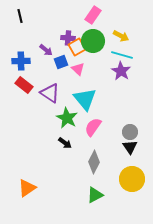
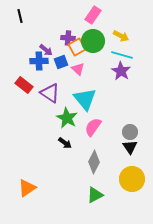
blue cross: moved 18 px right
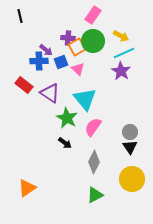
cyan line: moved 2 px right, 2 px up; rotated 40 degrees counterclockwise
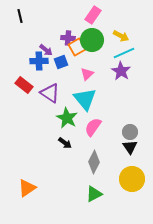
green circle: moved 1 px left, 1 px up
pink triangle: moved 9 px right, 5 px down; rotated 32 degrees clockwise
green triangle: moved 1 px left, 1 px up
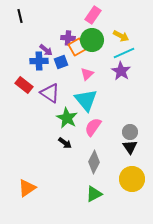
cyan triangle: moved 1 px right, 1 px down
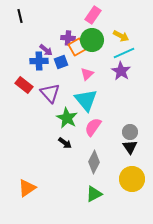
purple triangle: rotated 15 degrees clockwise
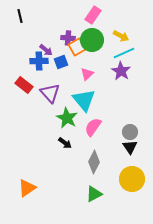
cyan triangle: moved 2 px left
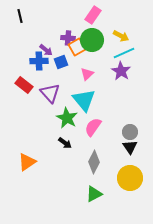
yellow circle: moved 2 px left, 1 px up
orange triangle: moved 26 px up
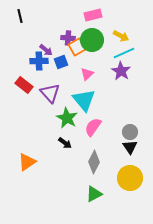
pink rectangle: rotated 42 degrees clockwise
